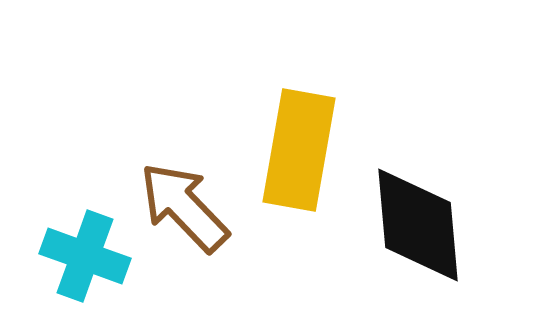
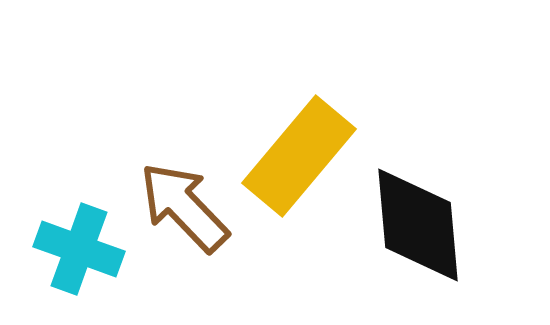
yellow rectangle: moved 6 px down; rotated 30 degrees clockwise
cyan cross: moved 6 px left, 7 px up
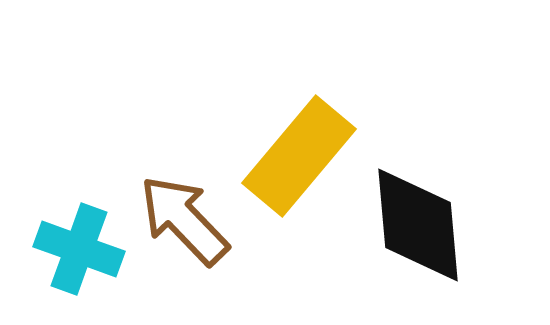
brown arrow: moved 13 px down
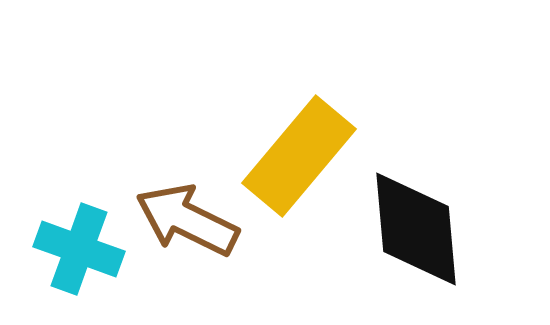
brown arrow: moved 3 px right; rotated 20 degrees counterclockwise
black diamond: moved 2 px left, 4 px down
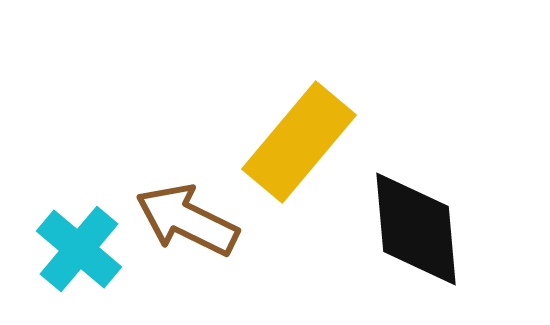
yellow rectangle: moved 14 px up
cyan cross: rotated 20 degrees clockwise
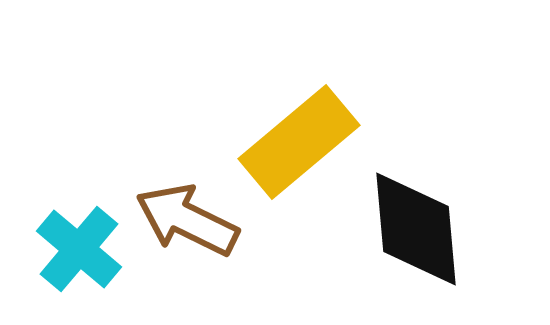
yellow rectangle: rotated 10 degrees clockwise
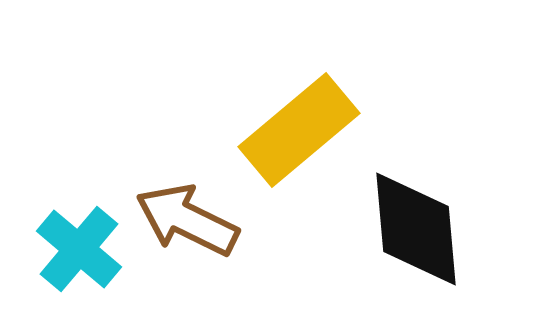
yellow rectangle: moved 12 px up
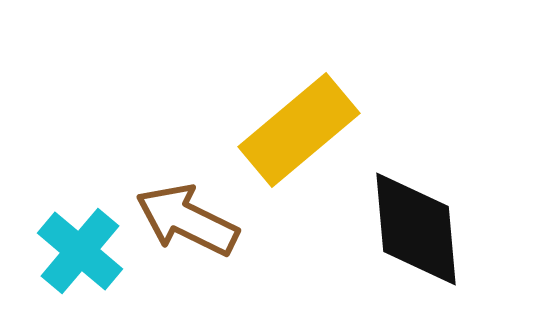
cyan cross: moved 1 px right, 2 px down
